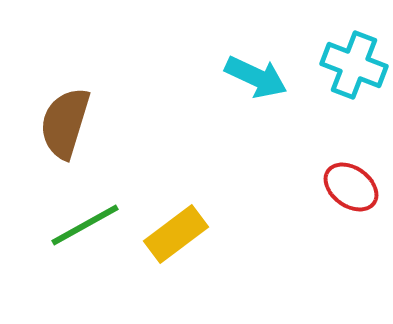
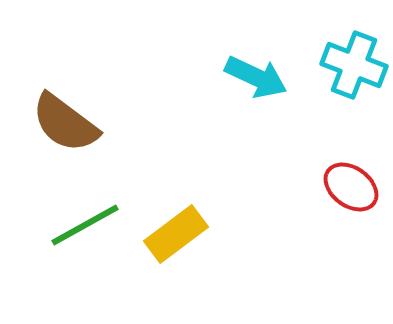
brown semicircle: rotated 70 degrees counterclockwise
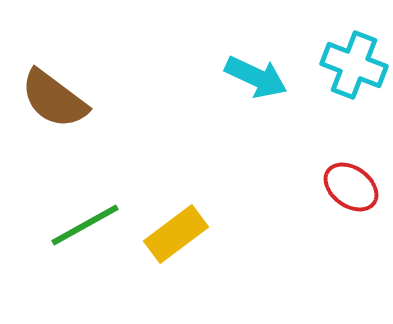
brown semicircle: moved 11 px left, 24 px up
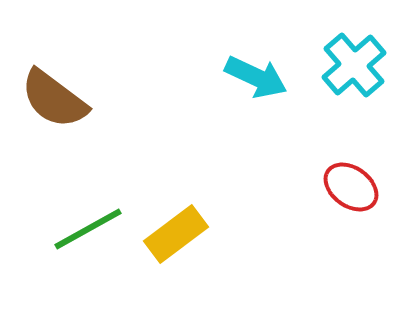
cyan cross: rotated 28 degrees clockwise
green line: moved 3 px right, 4 px down
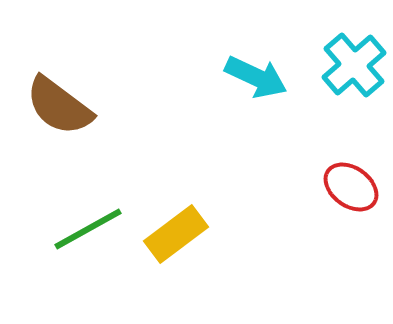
brown semicircle: moved 5 px right, 7 px down
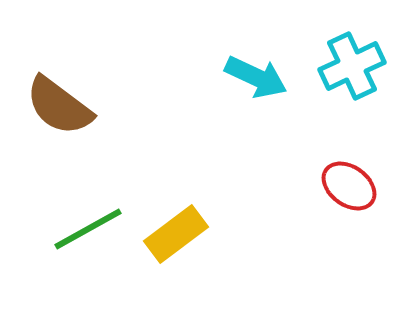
cyan cross: moved 2 px left, 1 px down; rotated 16 degrees clockwise
red ellipse: moved 2 px left, 1 px up
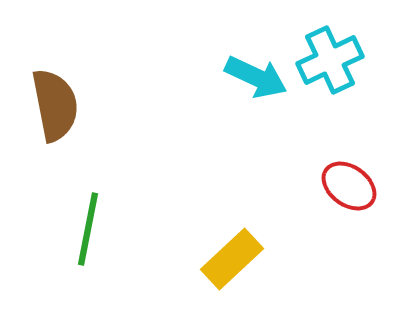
cyan cross: moved 22 px left, 6 px up
brown semicircle: moved 4 px left, 1 px up; rotated 138 degrees counterclockwise
green line: rotated 50 degrees counterclockwise
yellow rectangle: moved 56 px right, 25 px down; rotated 6 degrees counterclockwise
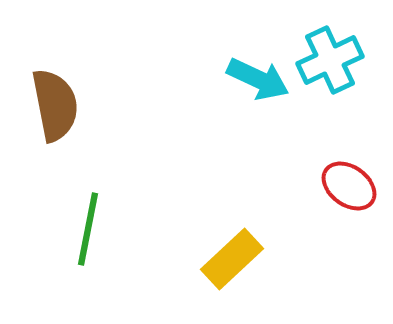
cyan arrow: moved 2 px right, 2 px down
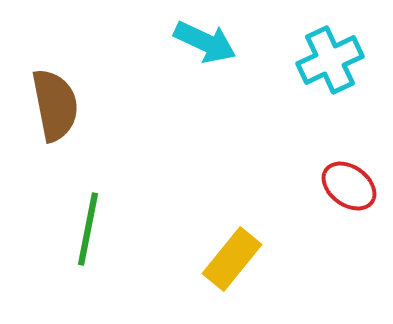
cyan arrow: moved 53 px left, 37 px up
yellow rectangle: rotated 8 degrees counterclockwise
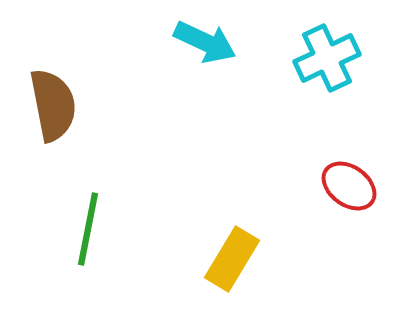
cyan cross: moved 3 px left, 2 px up
brown semicircle: moved 2 px left
yellow rectangle: rotated 8 degrees counterclockwise
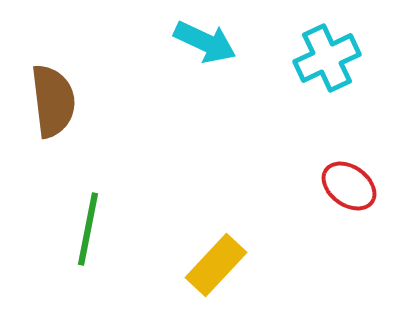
brown semicircle: moved 4 px up; rotated 4 degrees clockwise
yellow rectangle: moved 16 px left, 6 px down; rotated 12 degrees clockwise
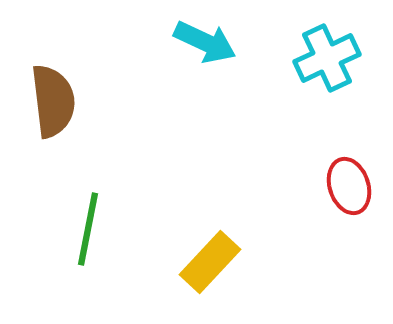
red ellipse: rotated 36 degrees clockwise
yellow rectangle: moved 6 px left, 3 px up
